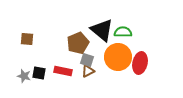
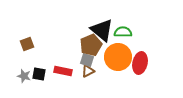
brown square: moved 5 px down; rotated 24 degrees counterclockwise
brown pentagon: moved 13 px right, 2 px down
black square: moved 1 px down
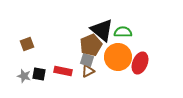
red ellipse: rotated 10 degrees clockwise
